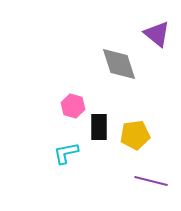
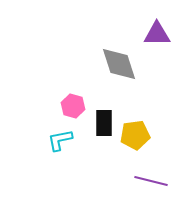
purple triangle: rotated 40 degrees counterclockwise
black rectangle: moved 5 px right, 4 px up
cyan L-shape: moved 6 px left, 13 px up
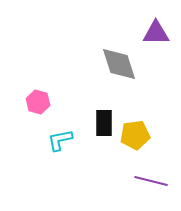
purple triangle: moved 1 px left, 1 px up
pink hexagon: moved 35 px left, 4 px up
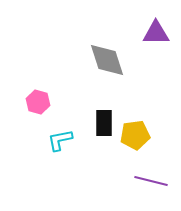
gray diamond: moved 12 px left, 4 px up
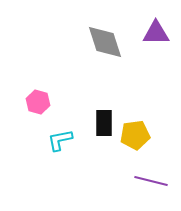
gray diamond: moved 2 px left, 18 px up
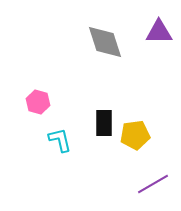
purple triangle: moved 3 px right, 1 px up
cyan L-shape: rotated 88 degrees clockwise
purple line: moved 2 px right, 3 px down; rotated 44 degrees counterclockwise
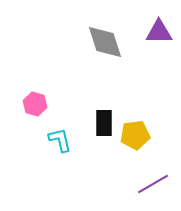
pink hexagon: moved 3 px left, 2 px down
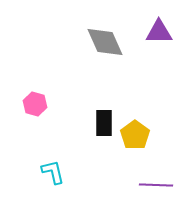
gray diamond: rotated 6 degrees counterclockwise
yellow pentagon: rotated 28 degrees counterclockwise
cyan L-shape: moved 7 px left, 32 px down
purple line: moved 3 px right, 1 px down; rotated 32 degrees clockwise
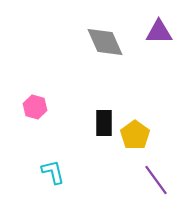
pink hexagon: moved 3 px down
purple line: moved 5 px up; rotated 52 degrees clockwise
